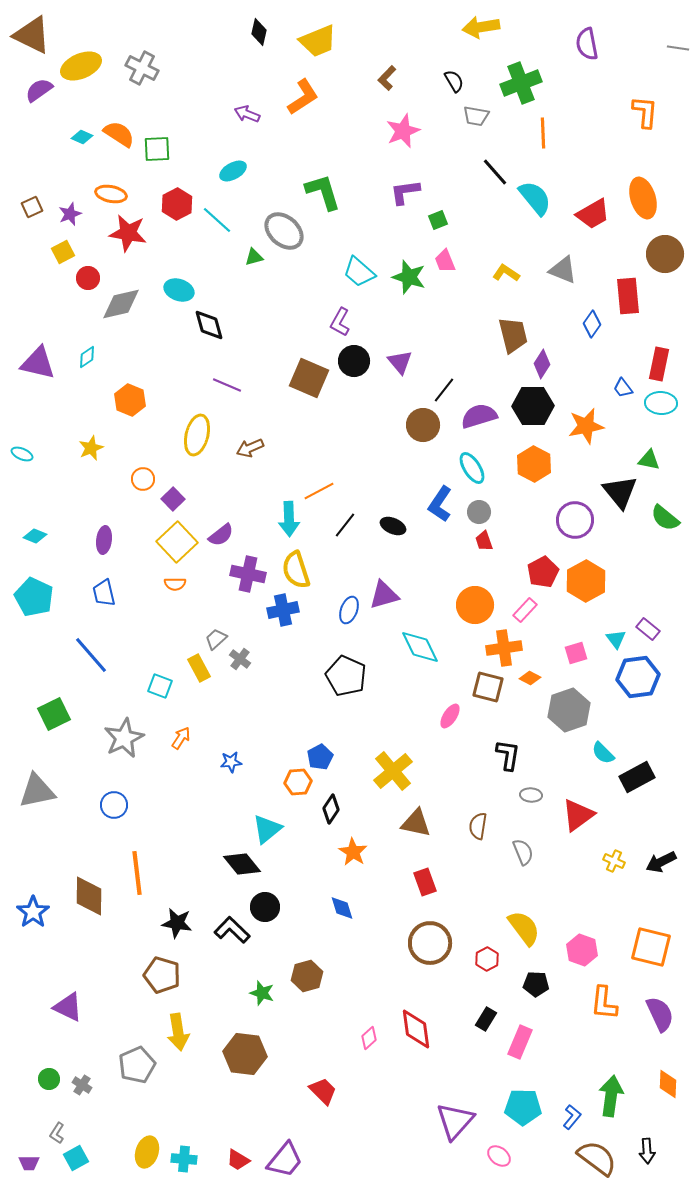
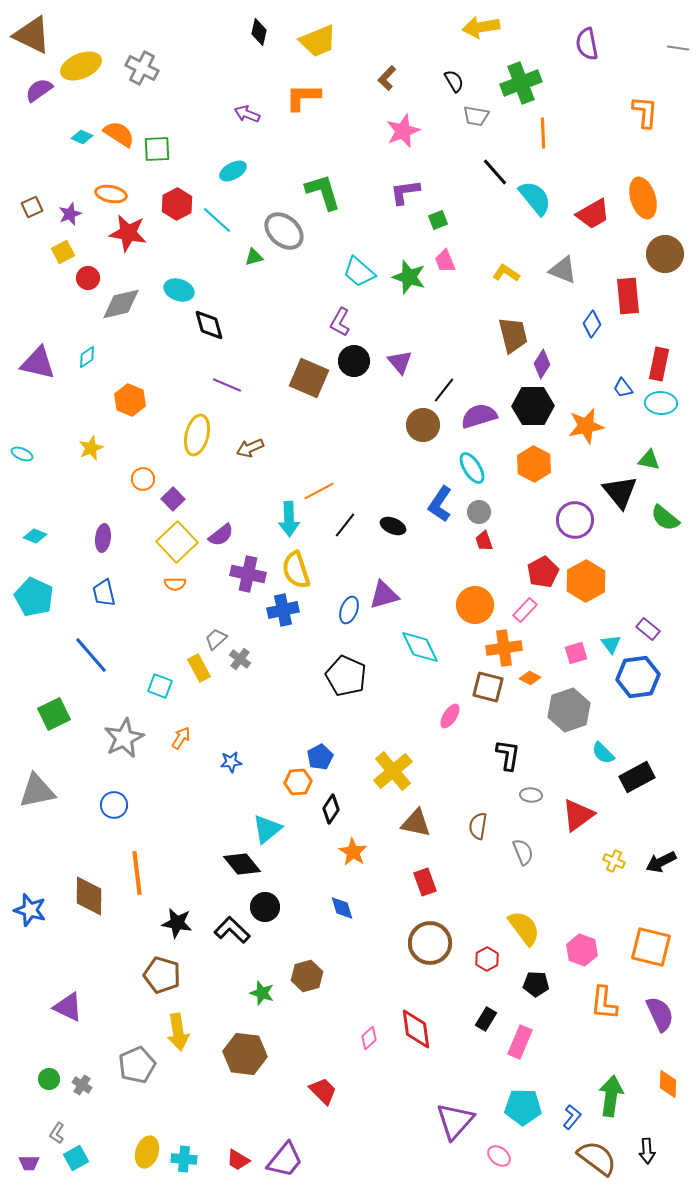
orange L-shape at (303, 97): rotated 147 degrees counterclockwise
purple ellipse at (104, 540): moved 1 px left, 2 px up
cyan triangle at (616, 639): moved 5 px left, 5 px down
blue star at (33, 912): moved 3 px left, 2 px up; rotated 20 degrees counterclockwise
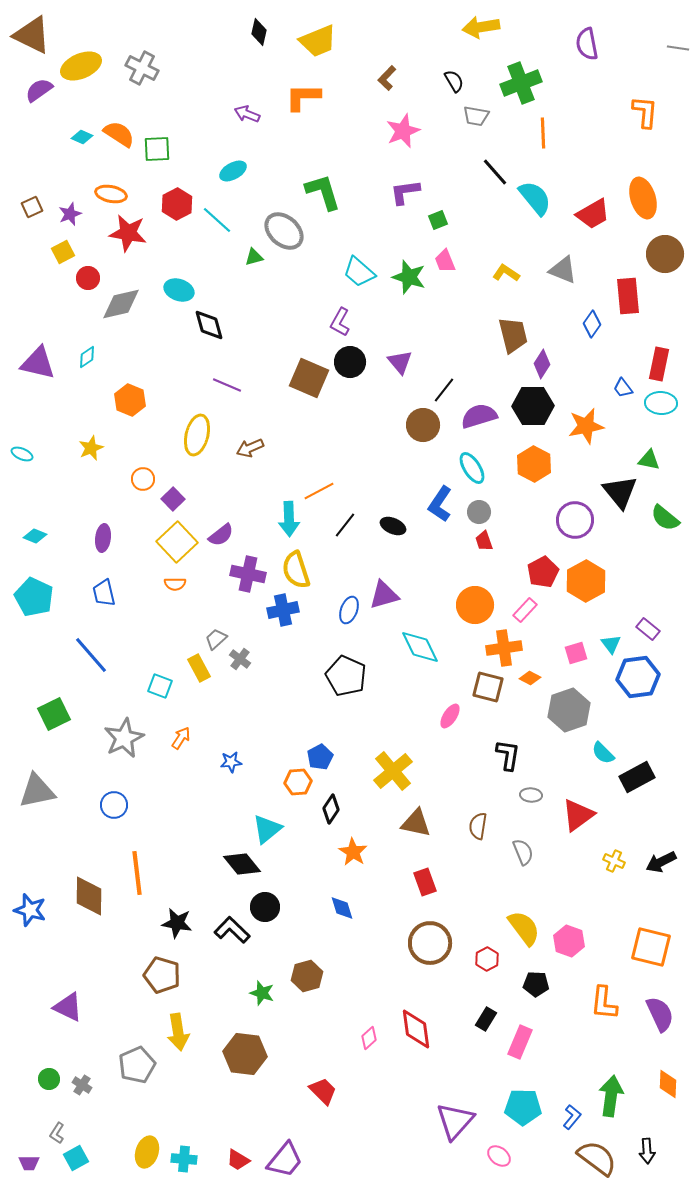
black circle at (354, 361): moved 4 px left, 1 px down
pink hexagon at (582, 950): moved 13 px left, 9 px up
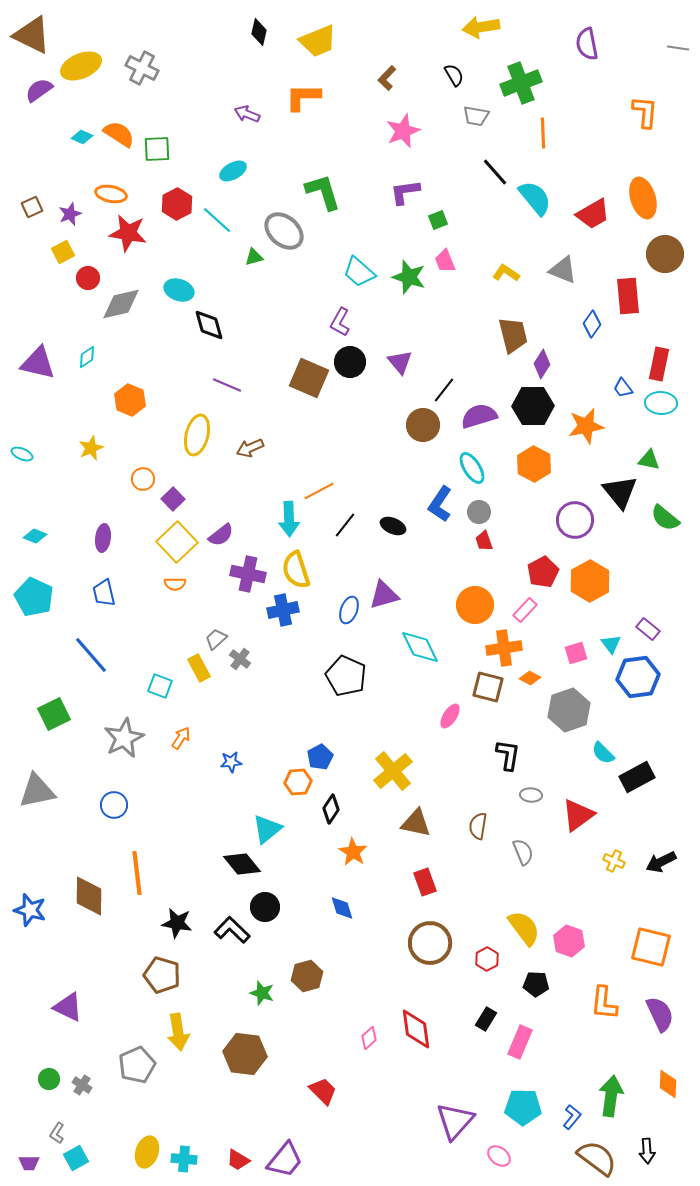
black semicircle at (454, 81): moved 6 px up
orange hexagon at (586, 581): moved 4 px right
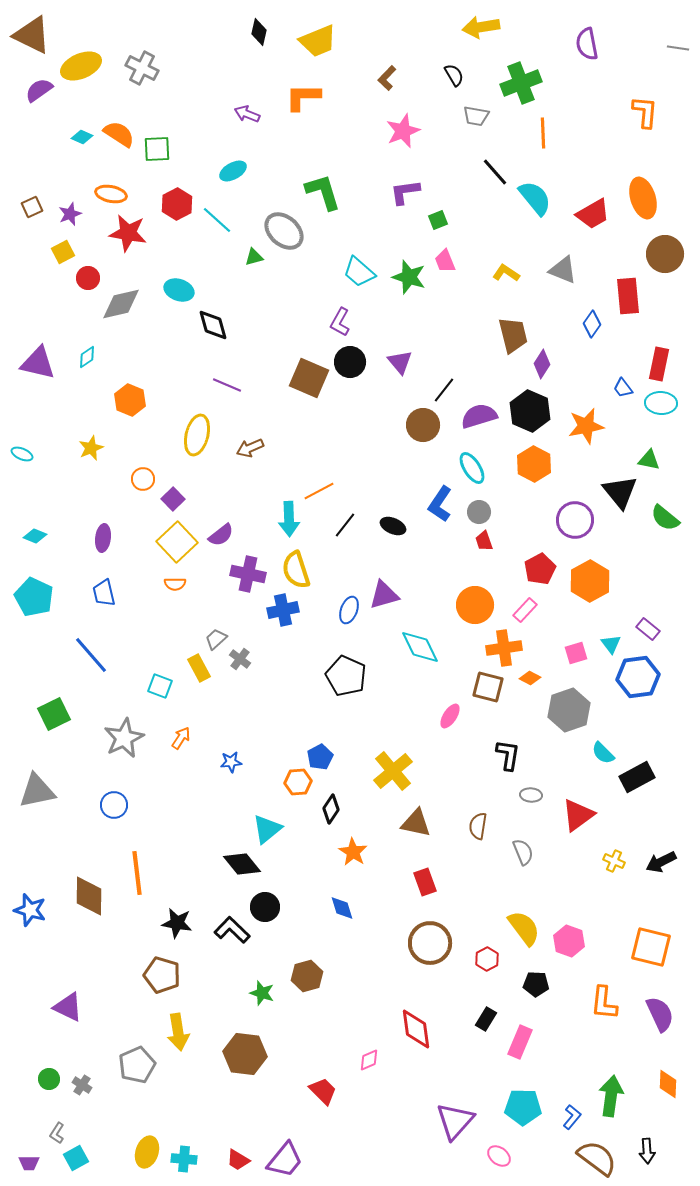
black diamond at (209, 325): moved 4 px right
black hexagon at (533, 406): moved 3 px left, 5 px down; rotated 24 degrees clockwise
red pentagon at (543, 572): moved 3 px left, 3 px up
pink diamond at (369, 1038): moved 22 px down; rotated 20 degrees clockwise
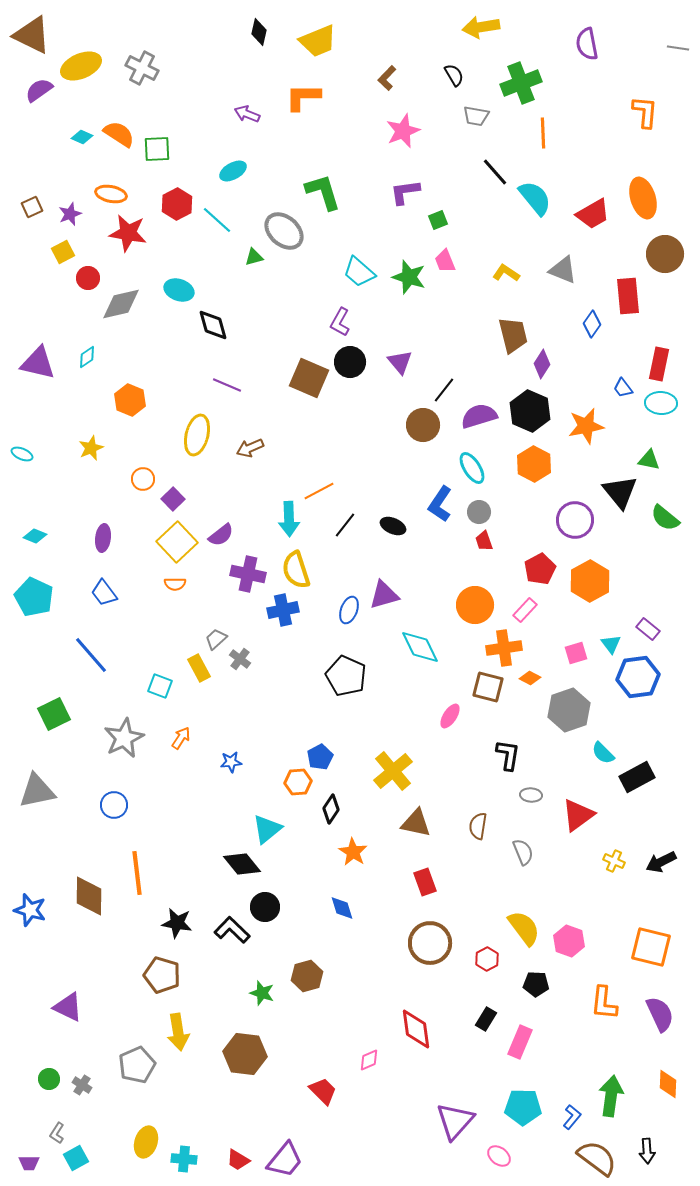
blue trapezoid at (104, 593): rotated 24 degrees counterclockwise
yellow ellipse at (147, 1152): moved 1 px left, 10 px up
